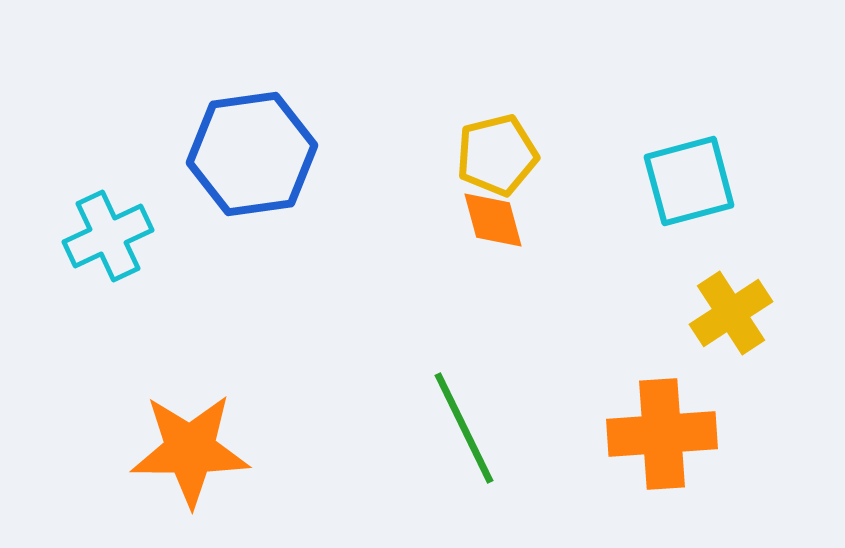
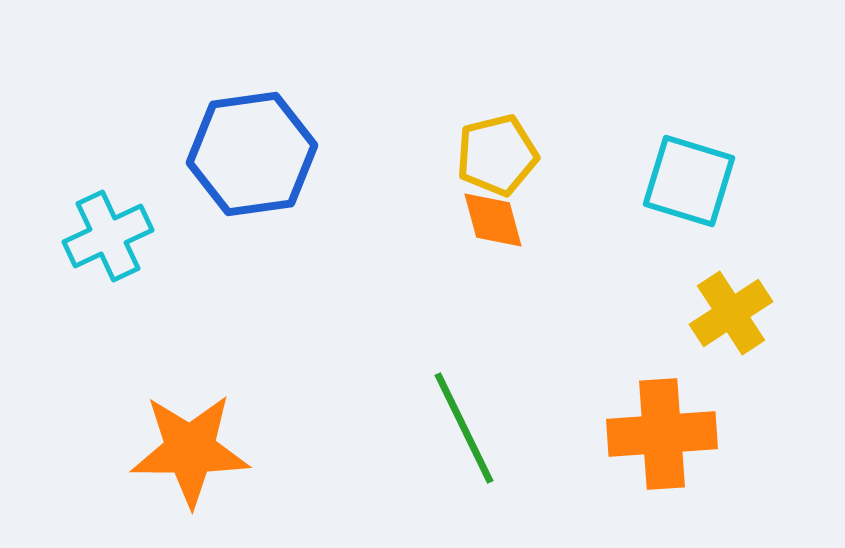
cyan square: rotated 32 degrees clockwise
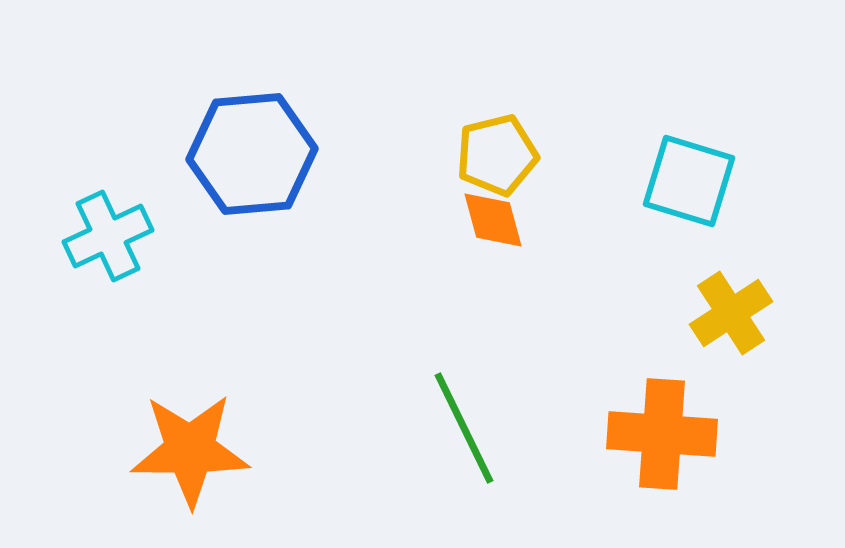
blue hexagon: rotated 3 degrees clockwise
orange cross: rotated 8 degrees clockwise
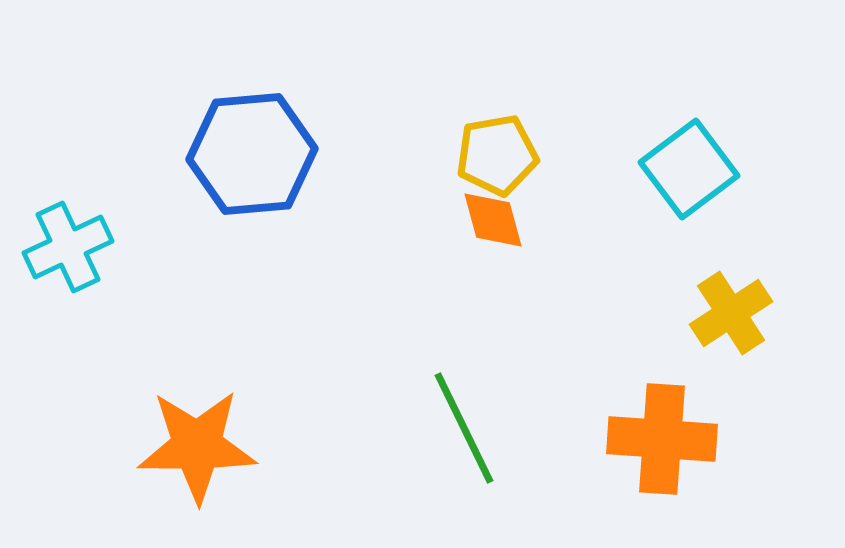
yellow pentagon: rotated 4 degrees clockwise
cyan square: moved 12 px up; rotated 36 degrees clockwise
cyan cross: moved 40 px left, 11 px down
orange cross: moved 5 px down
orange star: moved 7 px right, 4 px up
